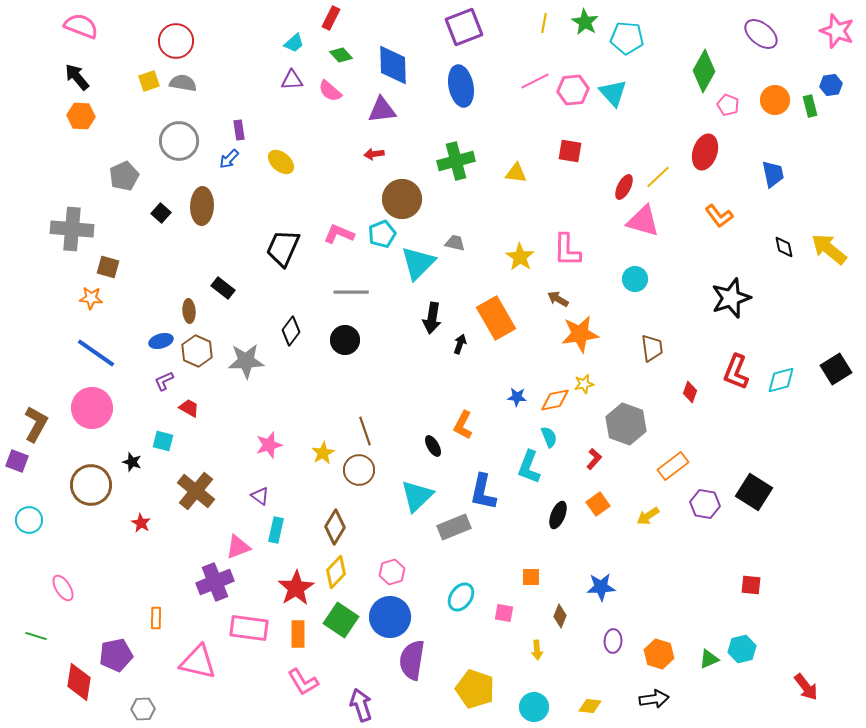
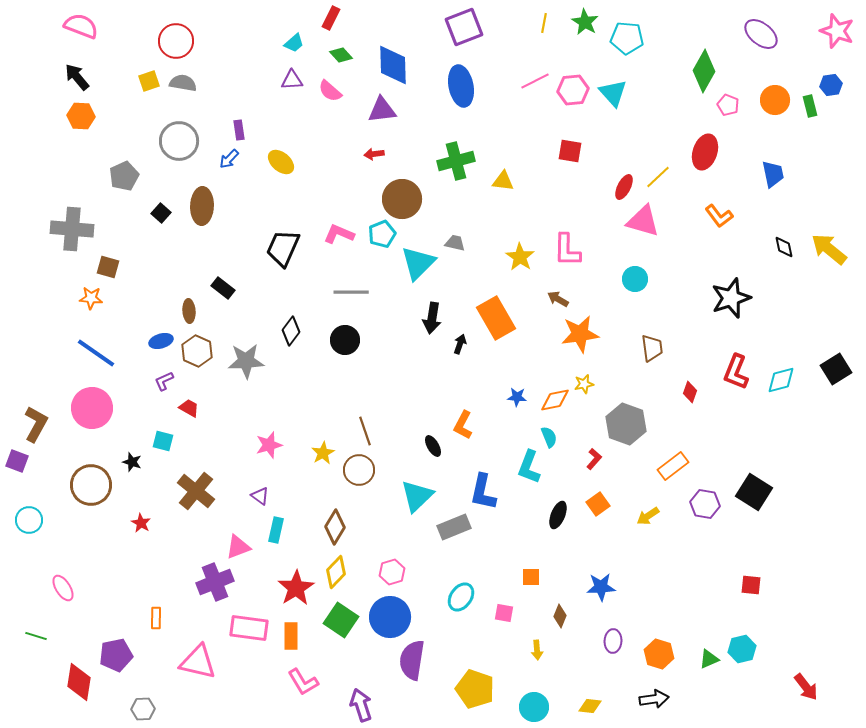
yellow triangle at (516, 173): moved 13 px left, 8 px down
orange rectangle at (298, 634): moved 7 px left, 2 px down
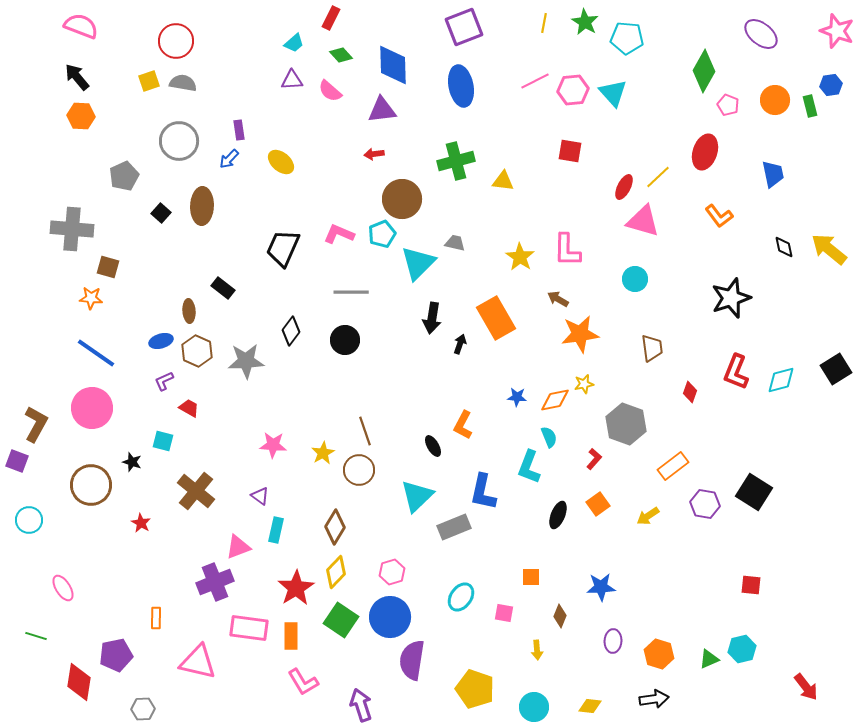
pink star at (269, 445): moved 4 px right; rotated 20 degrees clockwise
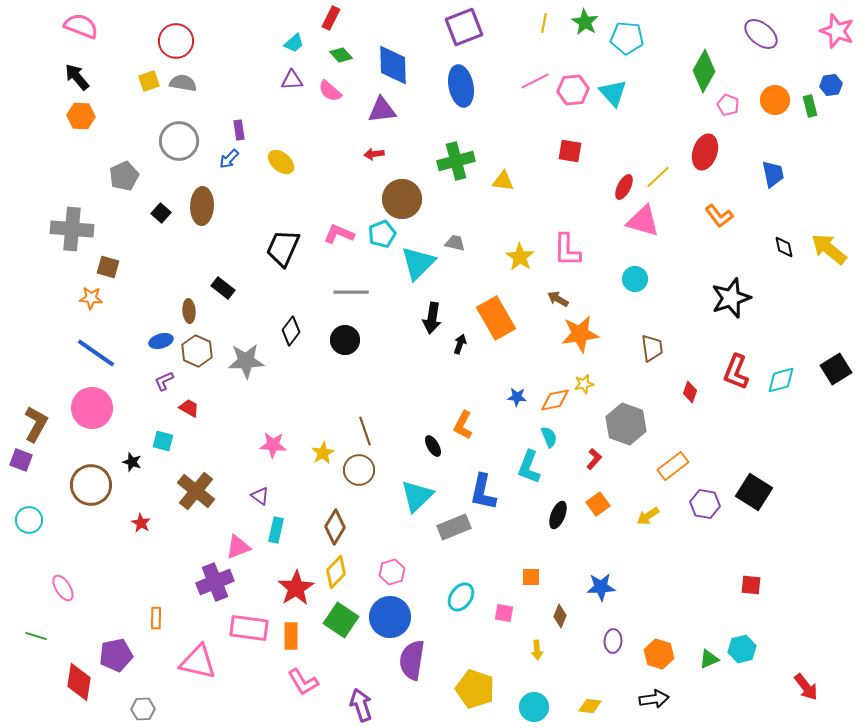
purple square at (17, 461): moved 4 px right, 1 px up
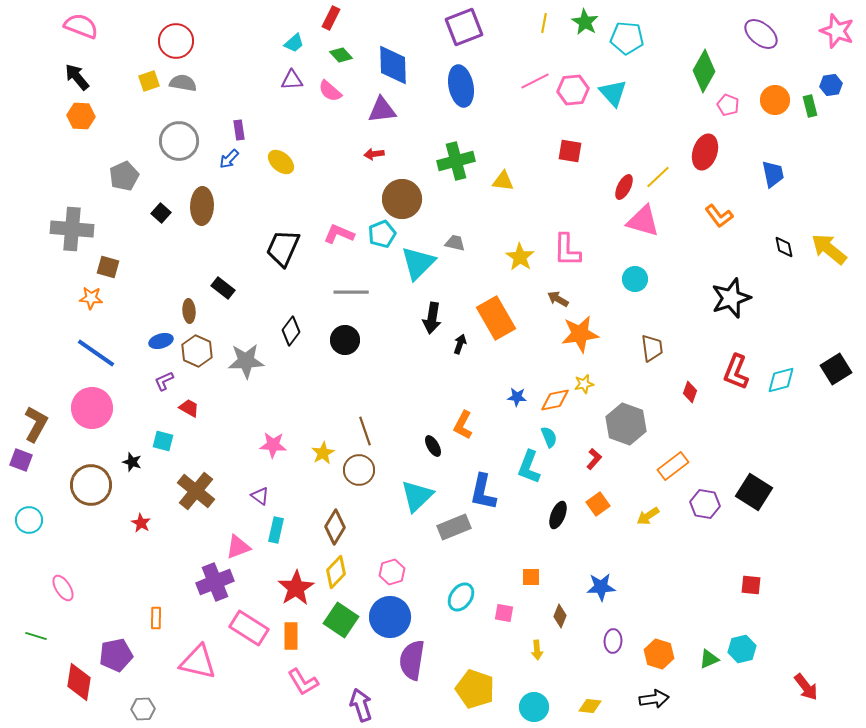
pink rectangle at (249, 628): rotated 24 degrees clockwise
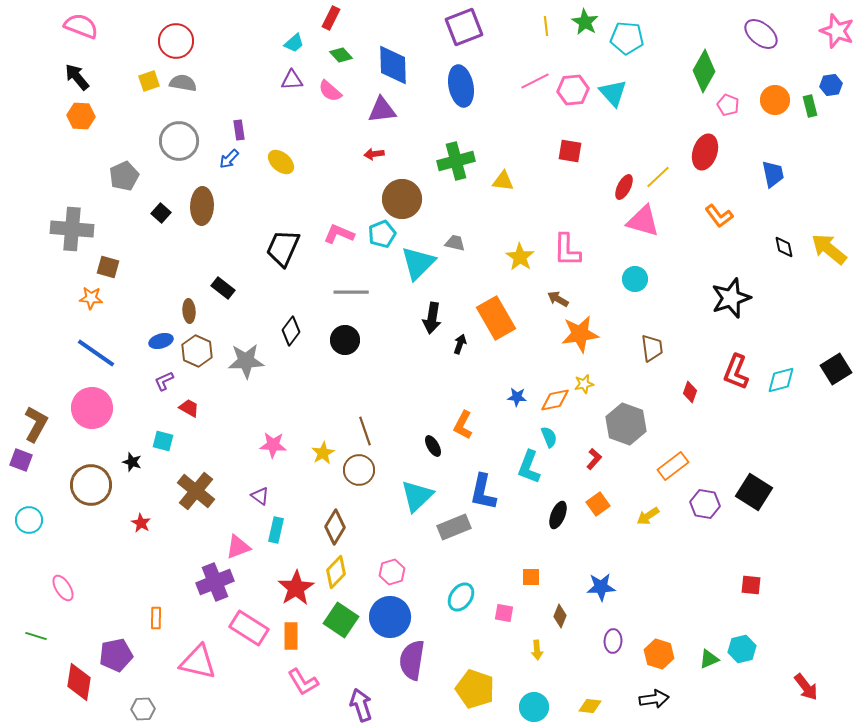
yellow line at (544, 23): moved 2 px right, 3 px down; rotated 18 degrees counterclockwise
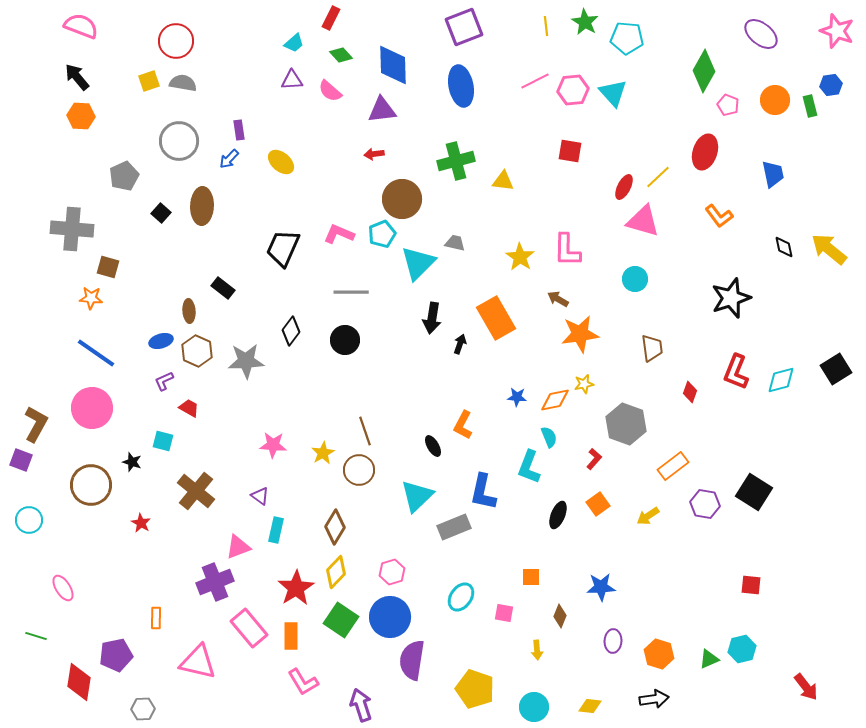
pink rectangle at (249, 628): rotated 18 degrees clockwise
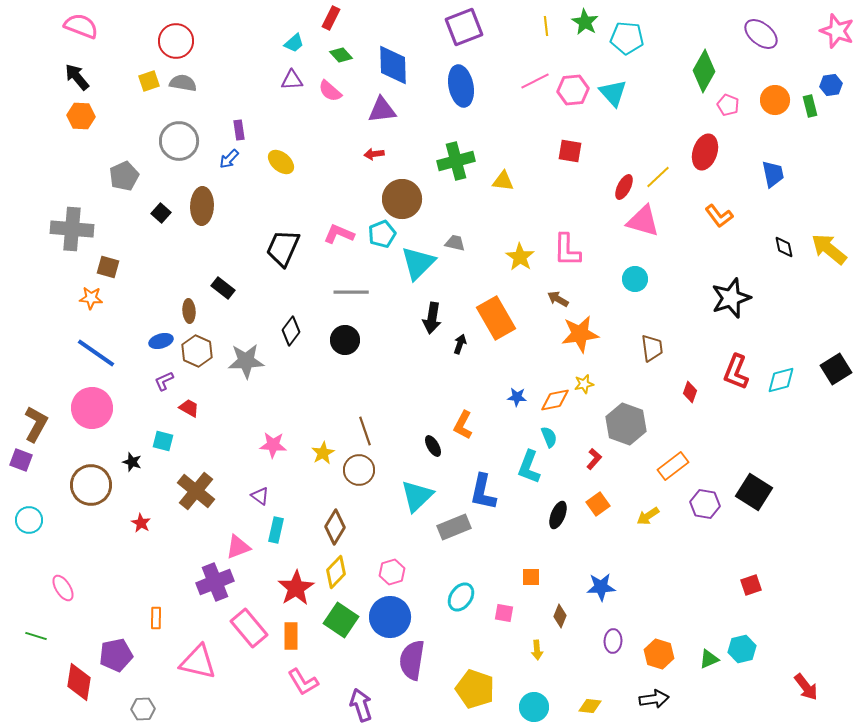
red square at (751, 585): rotated 25 degrees counterclockwise
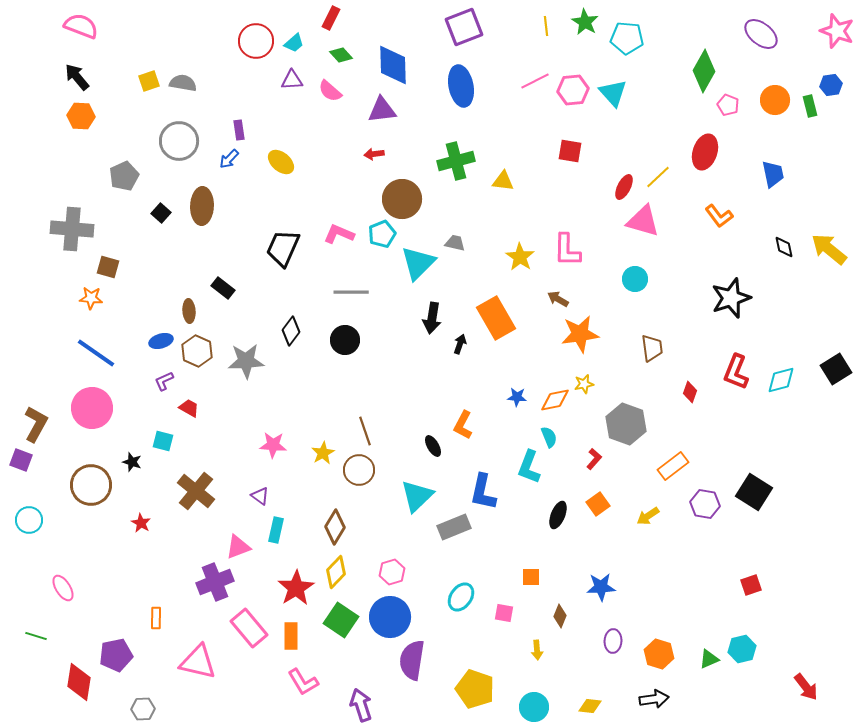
red circle at (176, 41): moved 80 px right
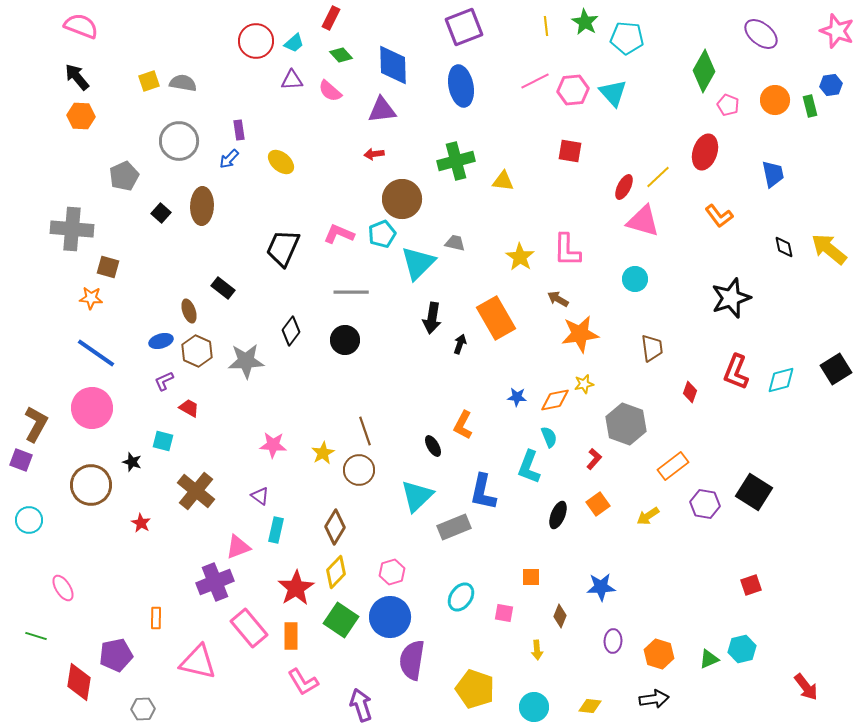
brown ellipse at (189, 311): rotated 15 degrees counterclockwise
